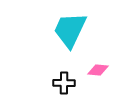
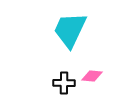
pink diamond: moved 6 px left, 6 px down
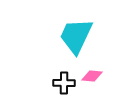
cyan trapezoid: moved 6 px right, 6 px down
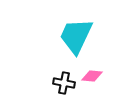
black cross: rotated 10 degrees clockwise
